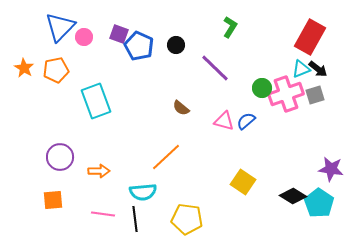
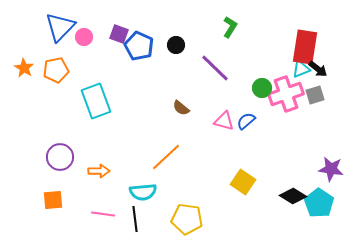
red rectangle: moved 5 px left, 10 px down; rotated 20 degrees counterclockwise
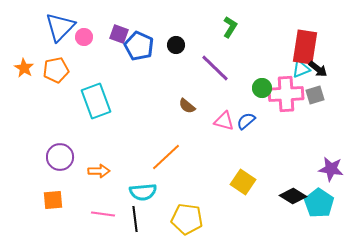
pink cross: rotated 16 degrees clockwise
brown semicircle: moved 6 px right, 2 px up
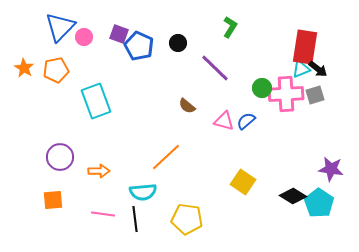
black circle: moved 2 px right, 2 px up
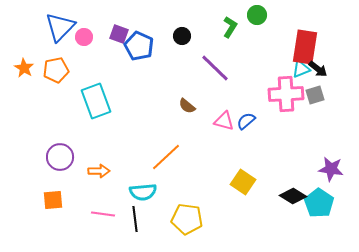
black circle: moved 4 px right, 7 px up
green circle: moved 5 px left, 73 px up
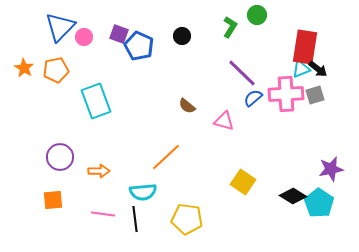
purple line: moved 27 px right, 5 px down
blue semicircle: moved 7 px right, 23 px up
purple star: rotated 20 degrees counterclockwise
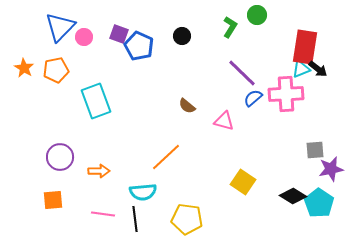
gray square: moved 55 px down; rotated 12 degrees clockwise
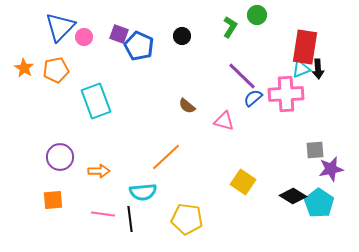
black arrow: rotated 48 degrees clockwise
purple line: moved 3 px down
black line: moved 5 px left
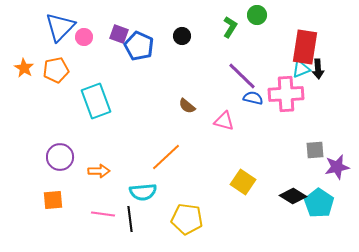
blue semicircle: rotated 54 degrees clockwise
purple star: moved 6 px right, 2 px up
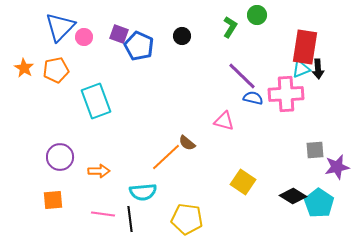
brown semicircle: moved 37 px down
